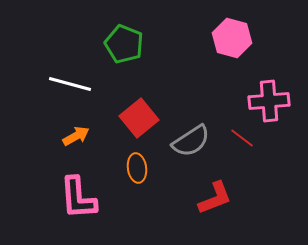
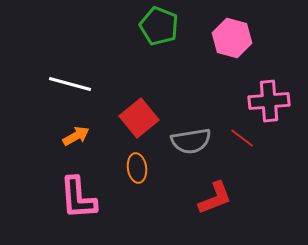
green pentagon: moved 35 px right, 18 px up
gray semicircle: rotated 24 degrees clockwise
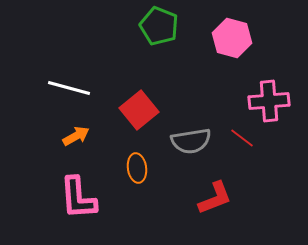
white line: moved 1 px left, 4 px down
red square: moved 8 px up
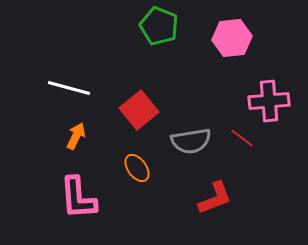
pink hexagon: rotated 21 degrees counterclockwise
orange arrow: rotated 36 degrees counterclockwise
orange ellipse: rotated 28 degrees counterclockwise
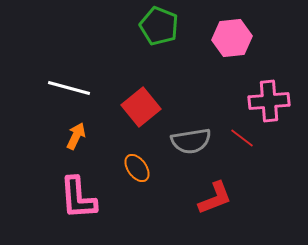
red square: moved 2 px right, 3 px up
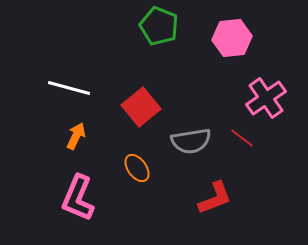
pink cross: moved 3 px left, 3 px up; rotated 30 degrees counterclockwise
pink L-shape: rotated 27 degrees clockwise
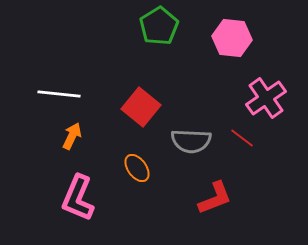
green pentagon: rotated 18 degrees clockwise
pink hexagon: rotated 12 degrees clockwise
white line: moved 10 px left, 6 px down; rotated 9 degrees counterclockwise
red square: rotated 12 degrees counterclockwise
orange arrow: moved 4 px left
gray semicircle: rotated 12 degrees clockwise
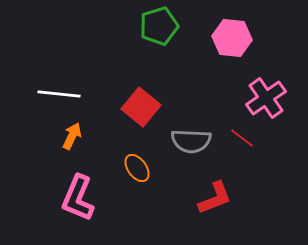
green pentagon: rotated 15 degrees clockwise
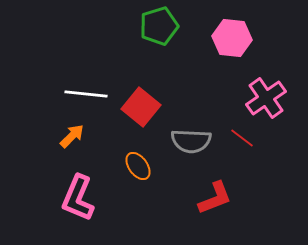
white line: moved 27 px right
orange arrow: rotated 20 degrees clockwise
orange ellipse: moved 1 px right, 2 px up
